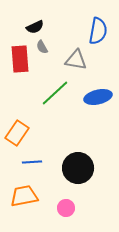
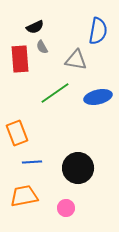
green line: rotated 8 degrees clockwise
orange rectangle: rotated 55 degrees counterclockwise
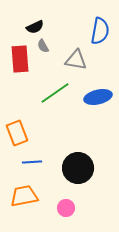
blue semicircle: moved 2 px right
gray semicircle: moved 1 px right, 1 px up
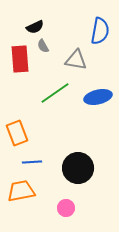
orange trapezoid: moved 3 px left, 5 px up
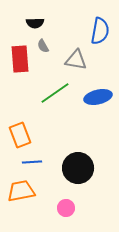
black semicircle: moved 4 px up; rotated 24 degrees clockwise
orange rectangle: moved 3 px right, 2 px down
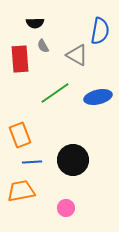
gray triangle: moved 1 px right, 5 px up; rotated 20 degrees clockwise
black circle: moved 5 px left, 8 px up
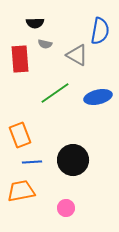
gray semicircle: moved 2 px right, 2 px up; rotated 48 degrees counterclockwise
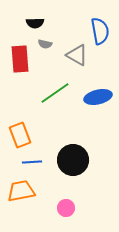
blue semicircle: rotated 20 degrees counterclockwise
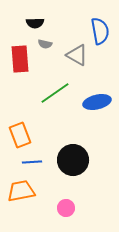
blue ellipse: moved 1 px left, 5 px down
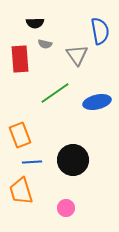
gray triangle: rotated 25 degrees clockwise
orange trapezoid: rotated 96 degrees counterclockwise
